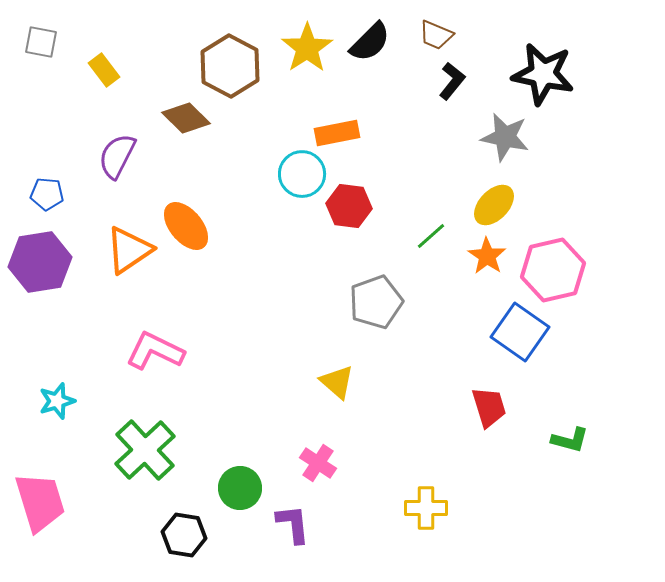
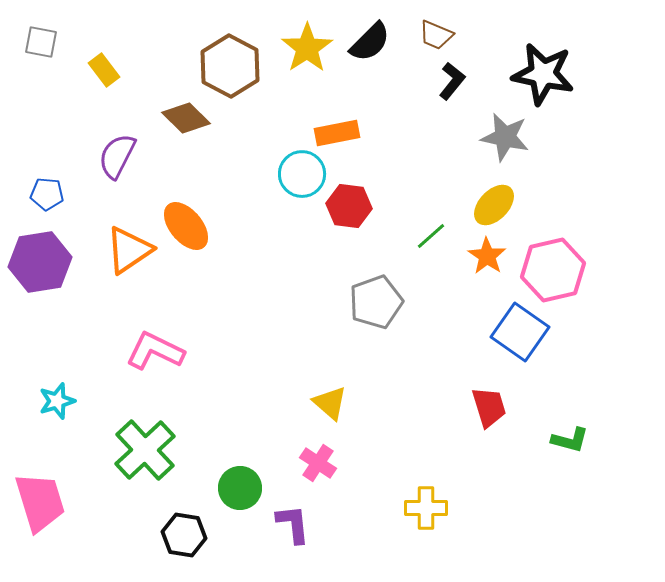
yellow triangle: moved 7 px left, 21 px down
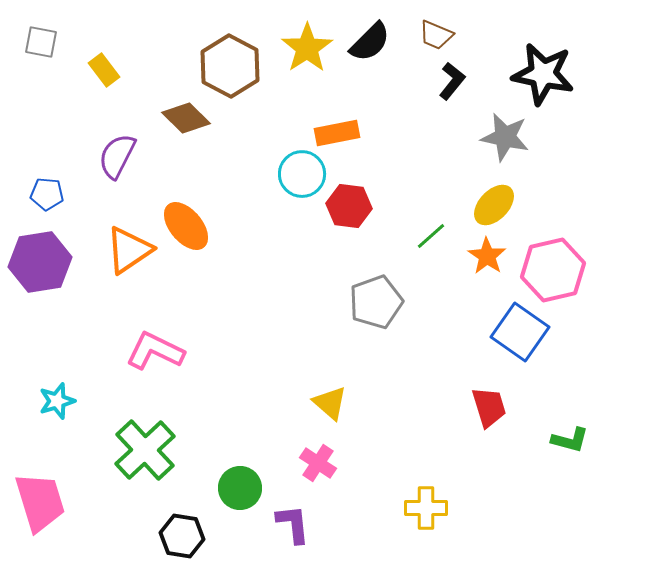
black hexagon: moved 2 px left, 1 px down
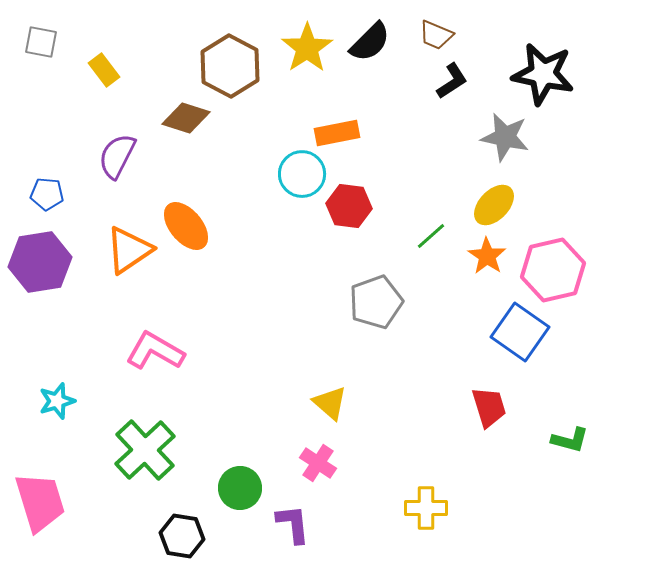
black L-shape: rotated 18 degrees clockwise
brown diamond: rotated 27 degrees counterclockwise
pink L-shape: rotated 4 degrees clockwise
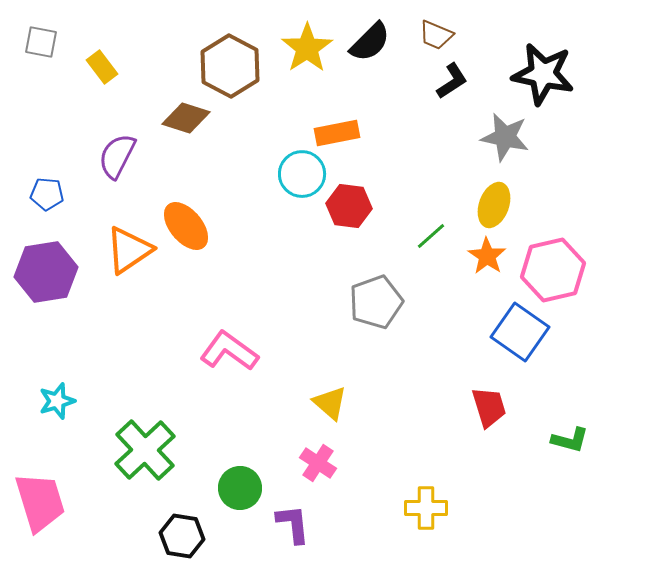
yellow rectangle: moved 2 px left, 3 px up
yellow ellipse: rotated 24 degrees counterclockwise
purple hexagon: moved 6 px right, 10 px down
pink L-shape: moved 74 px right; rotated 6 degrees clockwise
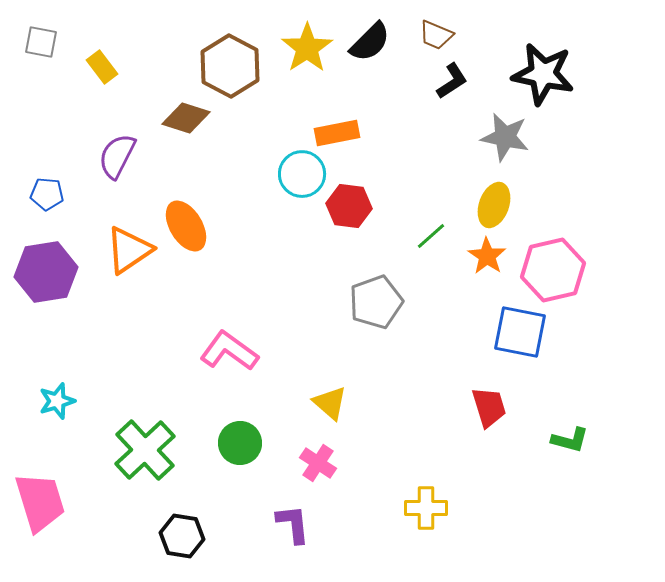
orange ellipse: rotated 9 degrees clockwise
blue square: rotated 24 degrees counterclockwise
green circle: moved 45 px up
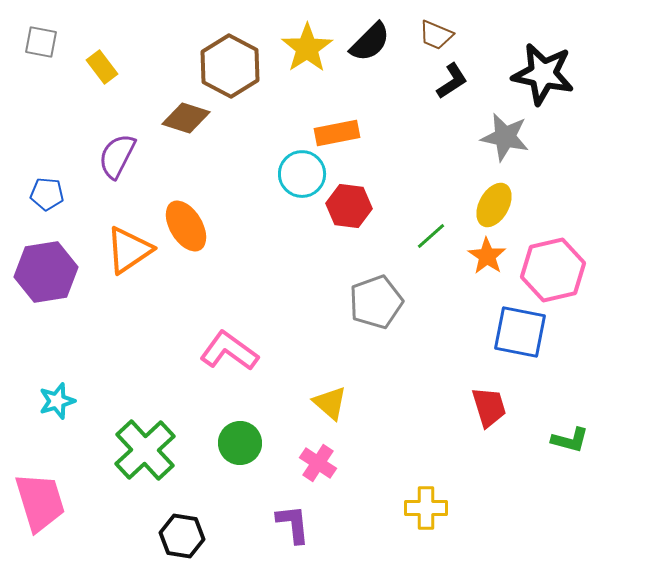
yellow ellipse: rotated 9 degrees clockwise
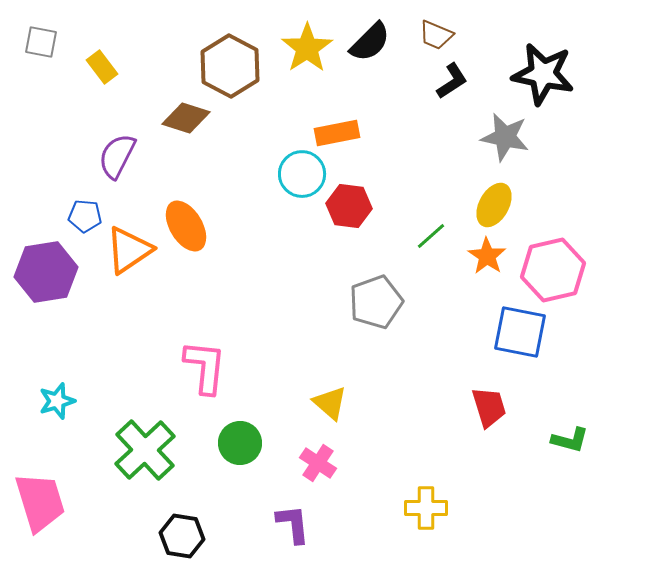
blue pentagon: moved 38 px right, 22 px down
pink L-shape: moved 24 px left, 16 px down; rotated 60 degrees clockwise
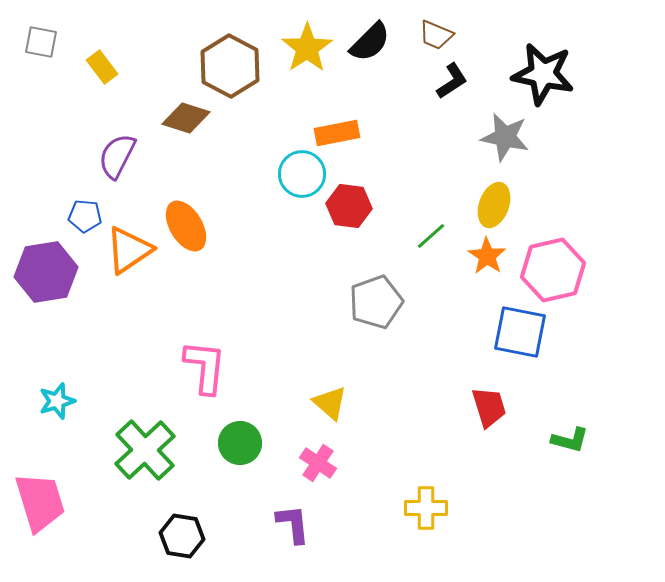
yellow ellipse: rotated 9 degrees counterclockwise
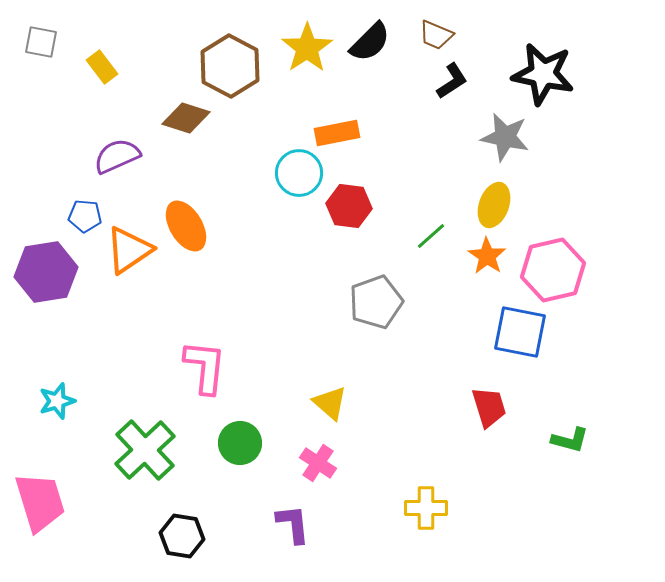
purple semicircle: rotated 39 degrees clockwise
cyan circle: moved 3 px left, 1 px up
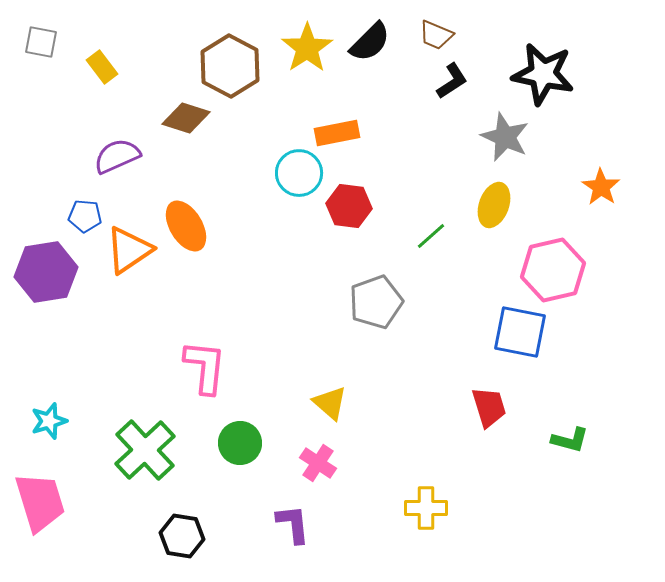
gray star: rotated 12 degrees clockwise
orange star: moved 114 px right, 69 px up
cyan star: moved 8 px left, 20 px down
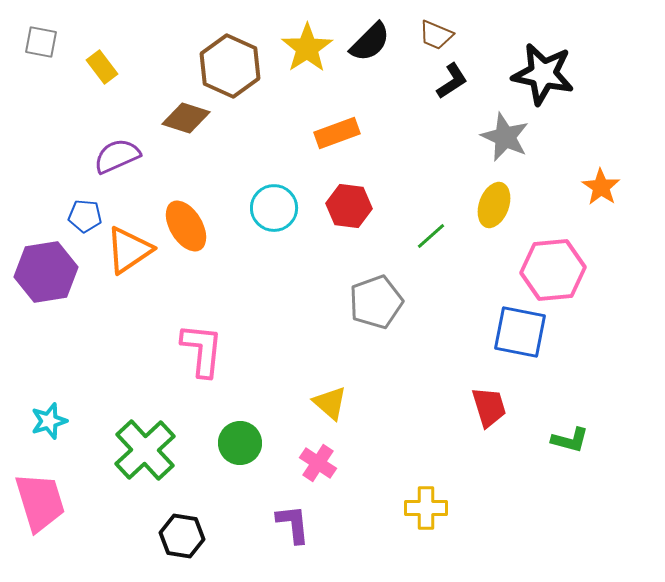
brown hexagon: rotated 4 degrees counterclockwise
orange rectangle: rotated 9 degrees counterclockwise
cyan circle: moved 25 px left, 35 px down
pink hexagon: rotated 8 degrees clockwise
pink L-shape: moved 3 px left, 17 px up
